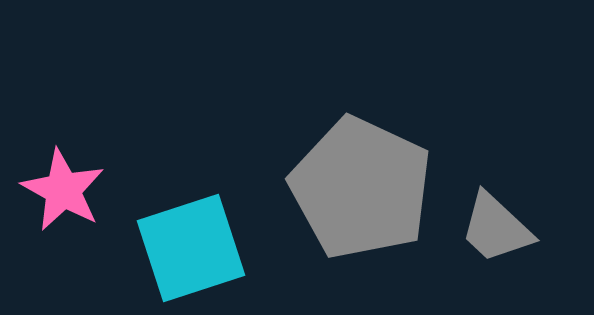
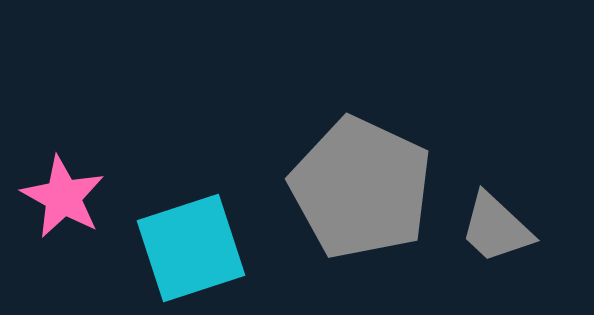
pink star: moved 7 px down
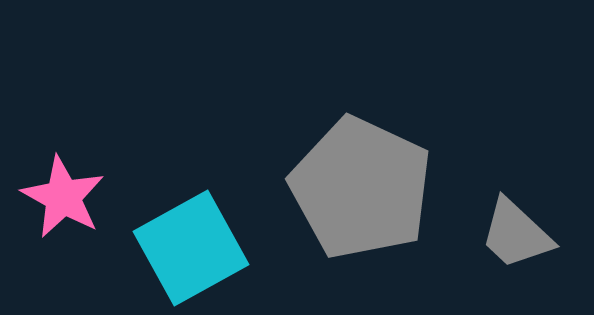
gray trapezoid: moved 20 px right, 6 px down
cyan square: rotated 11 degrees counterclockwise
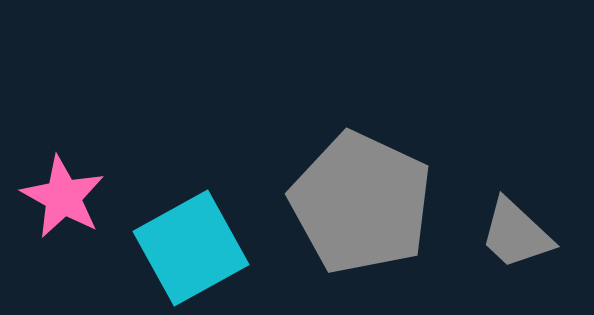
gray pentagon: moved 15 px down
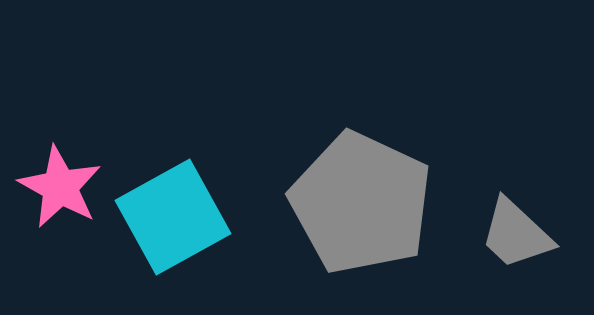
pink star: moved 3 px left, 10 px up
cyan square: moved 18 px left, 31 px up
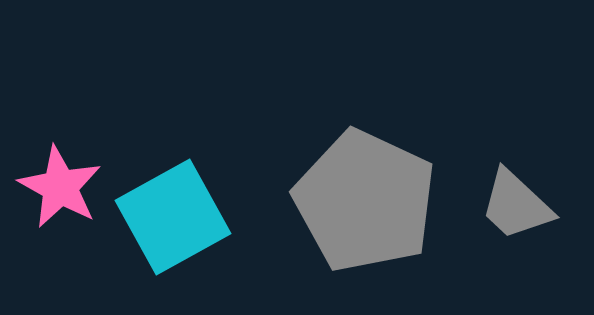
gray pentagon: moved 4 px right, 2 px up
gray trapezoid: moved 29 px up
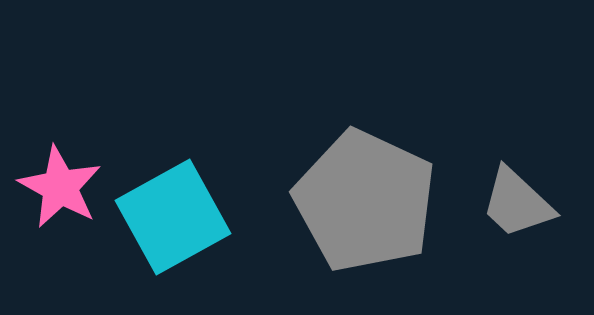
gray trapezoid: moved 1 px right, 2 px up
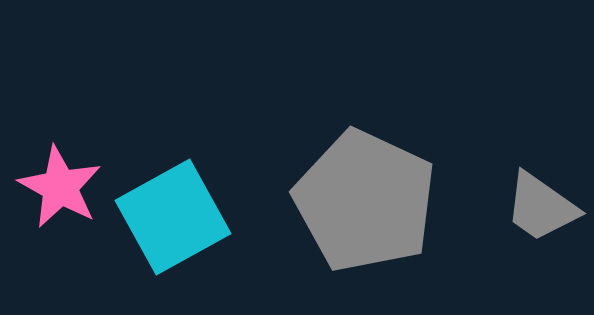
gray trapezoid: moved 24 px right, 4 px down; rotated 8 degrees counterclockwise
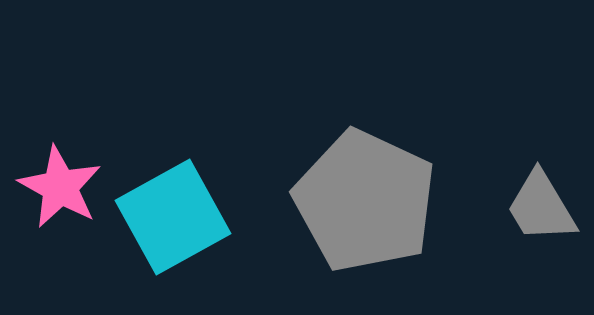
gray trapezoid: rotated 24 degrees clockwise
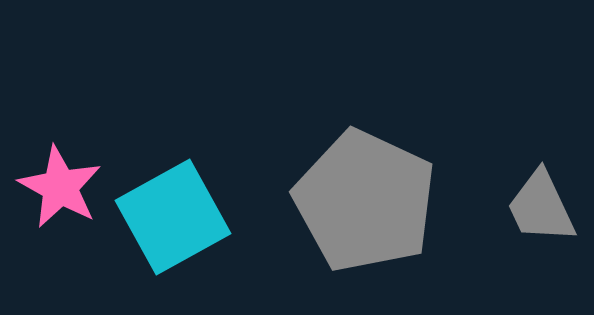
gray trapezoid: rotated 6 degrees clockwise
